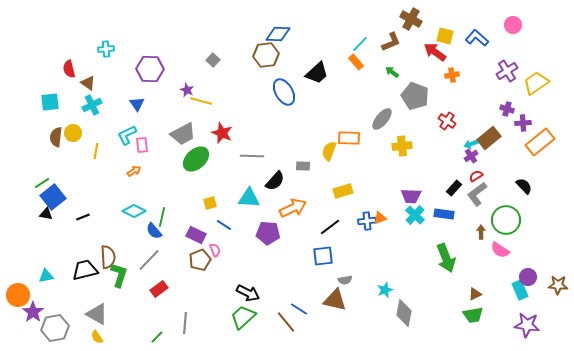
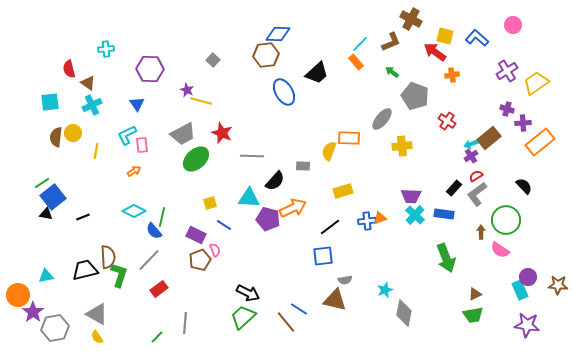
purple pentagon at (268, 233): moved 14 px up; rotated 10 degrees clockwise
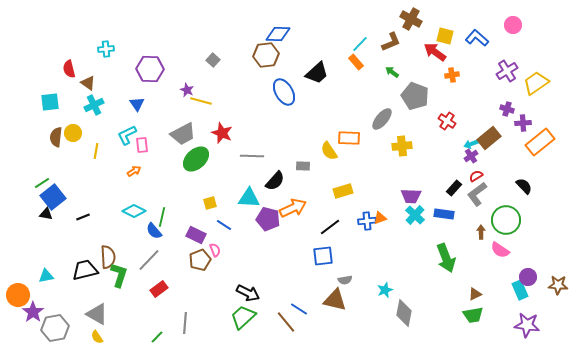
cyan cross at (92, 105): moved 2 px right
yellow semicircle at (329, 151): rotated 54 degrees counterclockwise
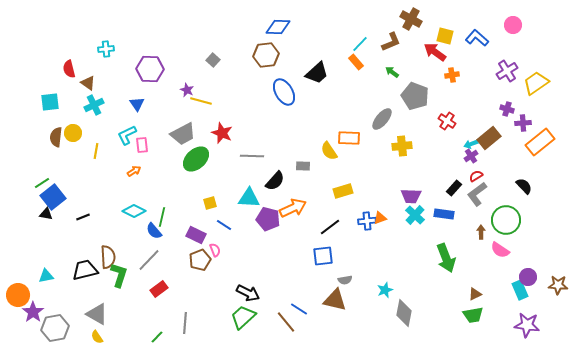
blue diamond at (278, 34): moved 7 px up
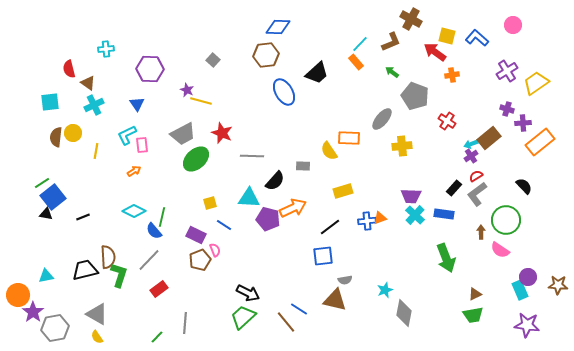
yellow square at (445, 36): moved 2 px right
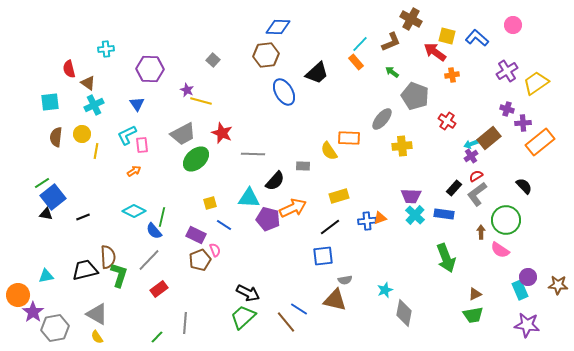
yellow circle at (73, 133): moved 9 px right, 1 px down
gray line at (252, 156): moved 1 px right, 2 px up
yellow rectangle at (343, 191): moved 4 px left, 5 px down
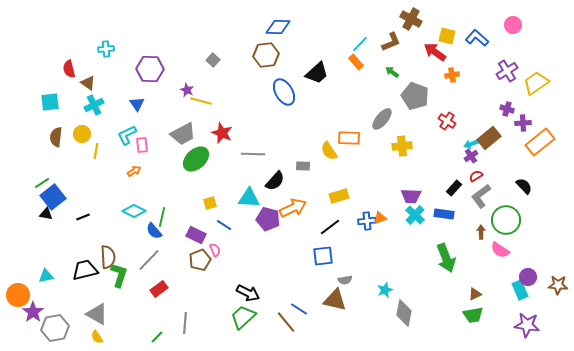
gray L-shape at (477, 194): moved 4 px right, 2 px down
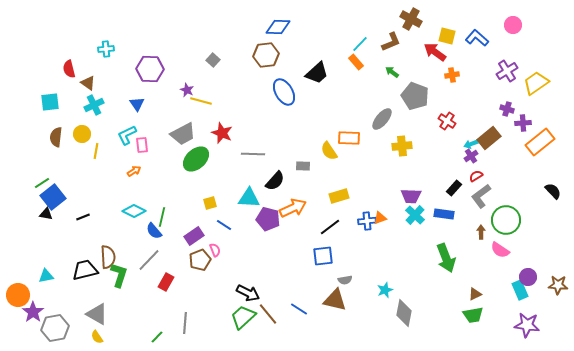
black semicircle at (524, 186): moved 29 px right, 5 px down
purple rectangle at (196, 235): moved 2 px left, 1 px down; rotated 60 degrees counterclockwise
red rectangle at (159, 289): moved 7 px right, 7 px up; rotated 24 degrees counterclockwise
brown line at (286, 322): moved 18 px left, 8 px up
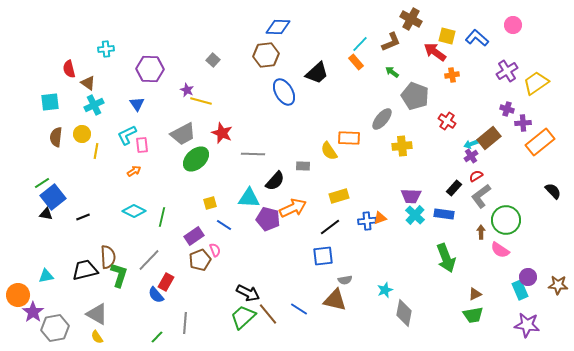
blue semicircle at (154, 231): moved 2 px right, 64 px down
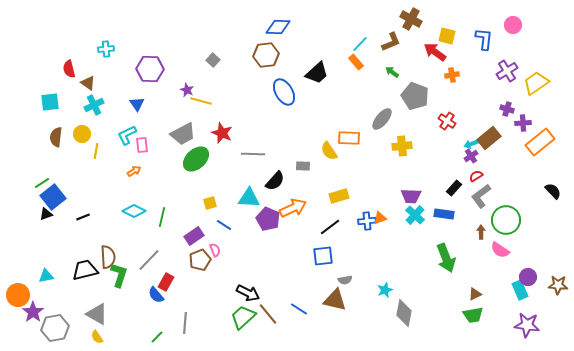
blue L-shape at (477, 38): moved 7 px right, 1 px down; rotated 55 degrees clockwise
black triangle at (46, 214): rotated 32 degrees counterclockwise
purple pentagon at (268, 219): rotated 10 degrees clockwise
